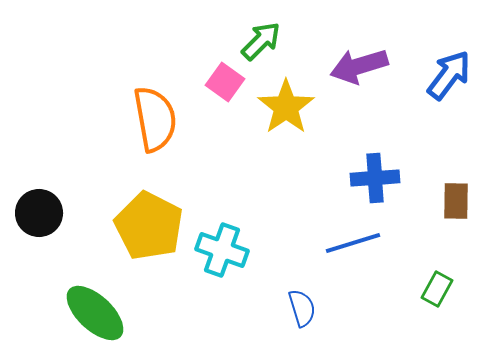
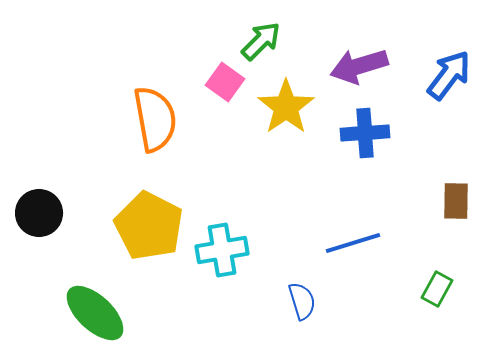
blue cross: moved 10 px left, 45 px up
cyan cross: rotated 30 degrees counterclockwise
blue semicircle: moved 7 px up
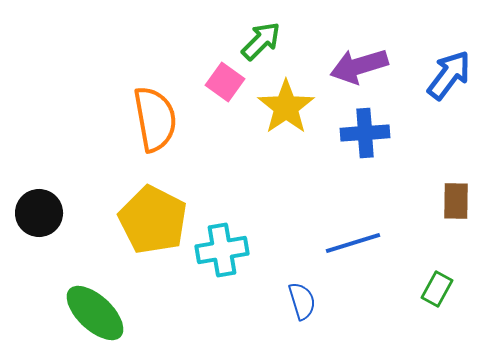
yellow pentagon: moved 4 px right, 6 px up
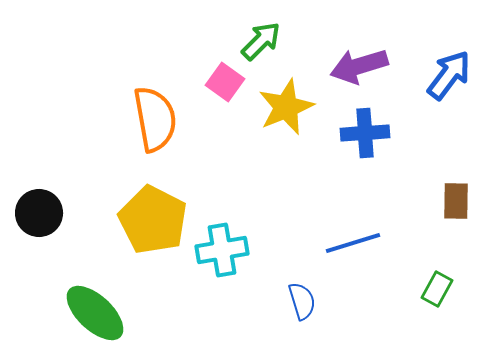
yellow star: rotated 12 degrees clockwise
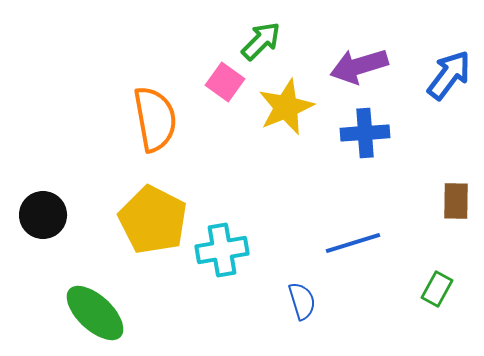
black circle: moved 4 px right, 2 px down
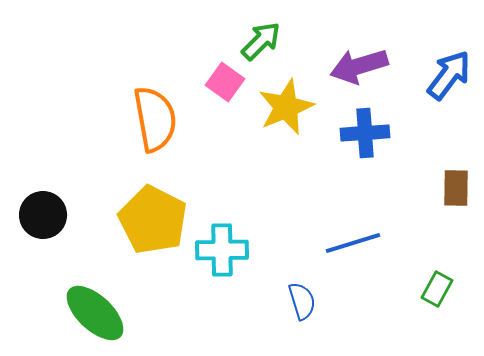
brown rectangle: moved 13 px up
cyan cross: rotated 9 degrees clockwise
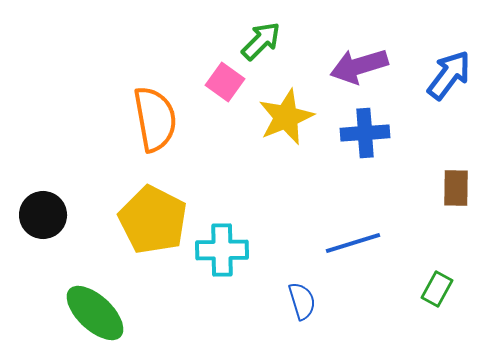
yellow star: moved 10 px down
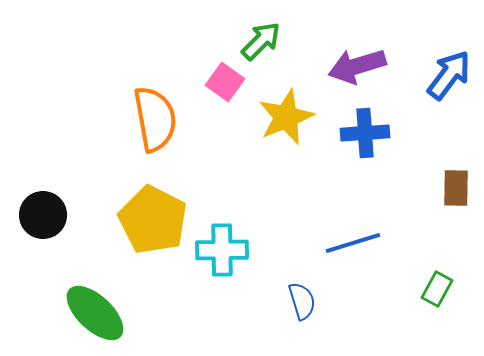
purple arrow: moved 2 px left
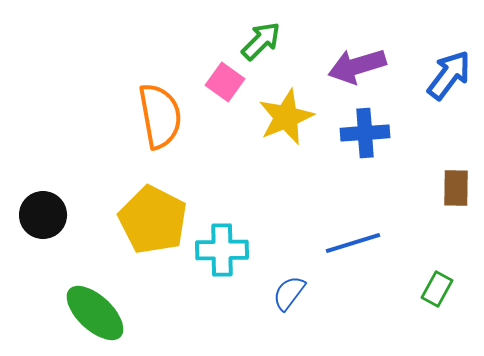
orange semicircle: moved 5 px right, 3 px up
blue semicircle: moved 13 px left, 8 px up; rotated 126 degrees counterclockwise
